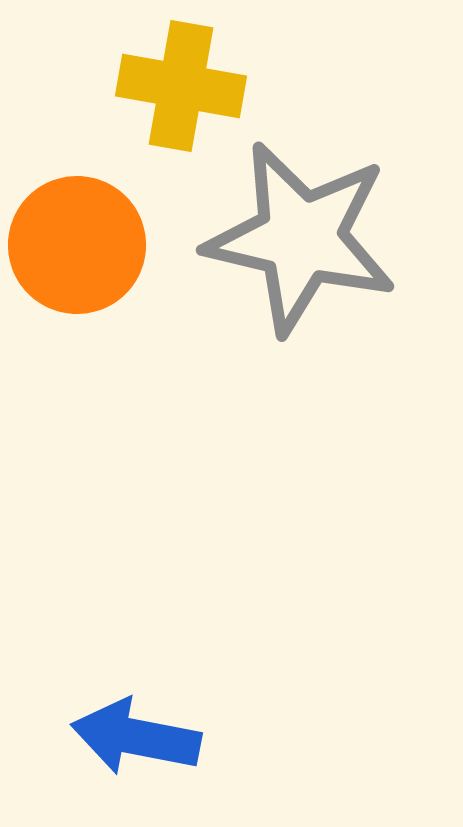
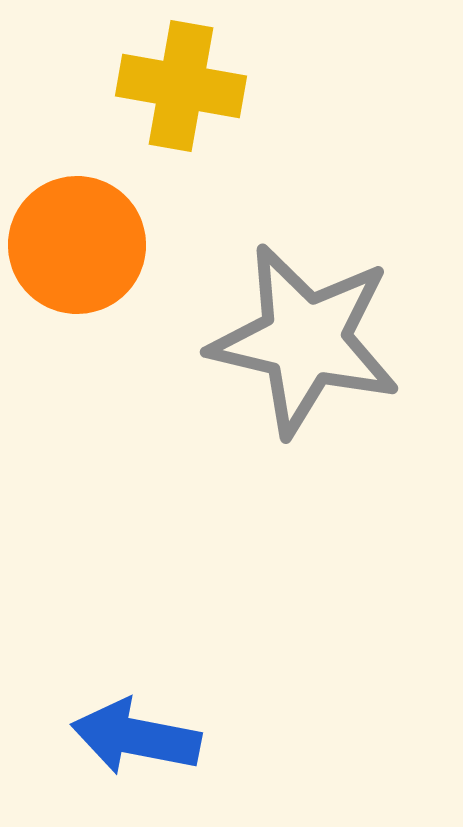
gray star: moved 4 px right, 102 px down
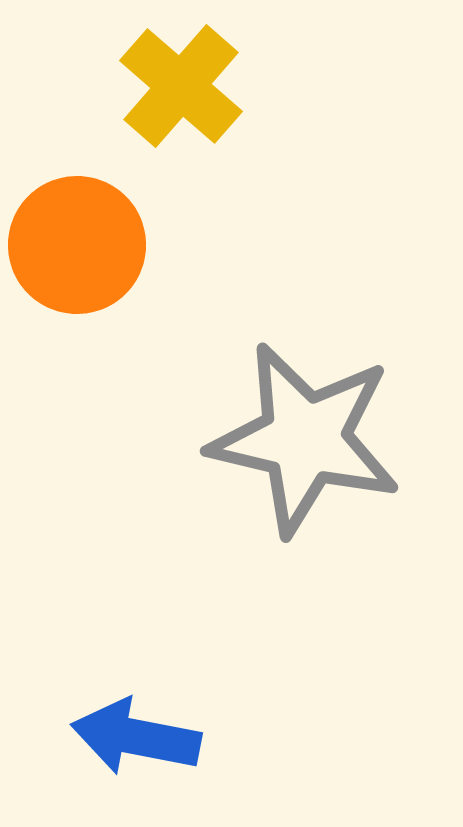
yellow cross: rotated 31 degrees clockwise
gray star: moved 99 px down
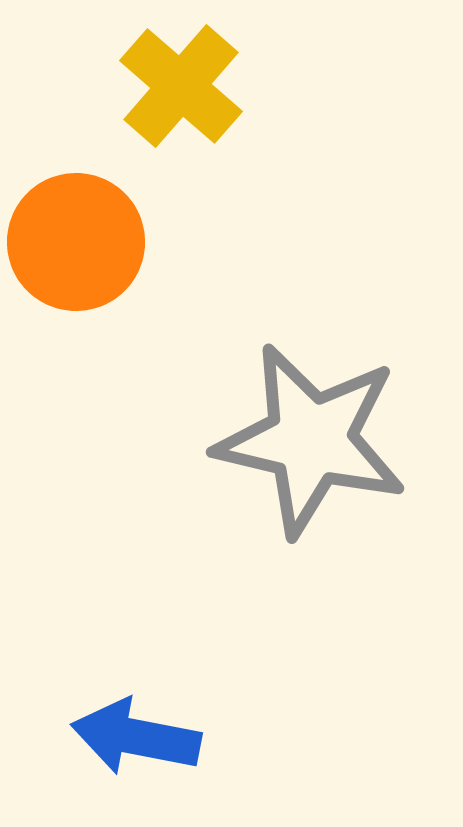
orange circle: moved 1 px left, 3 px up
gray star: moved 6 px right, 1 px down
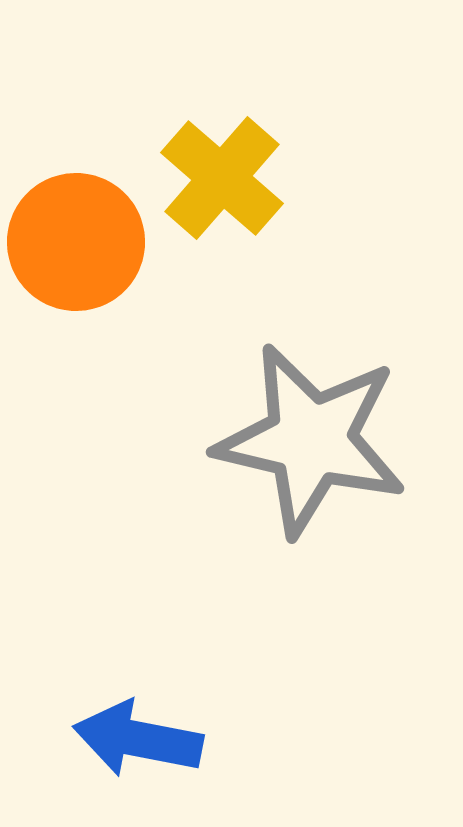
yellow cross: moved 41 px right, 92 px down
blue arrow: moved 2 px right, 2 px down
